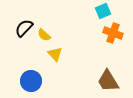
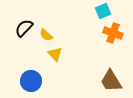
yellow semicircle: moved 2 px right
brown trapezoid: moved 3 px right
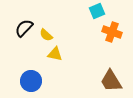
cyan square: moved 6 px left
orange cross: moved 1 px left, 1 px up
yellow triangle: rotated 35 degrees counterclockwise
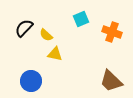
cyan square: moved 16 px left, 8 px down
brown trapezoid: rotated 15 degrees counterclockwise
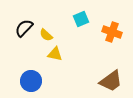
brown trapezoid: rotated 80 degrees counterclockwise
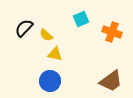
blue circle: moved 19 px right
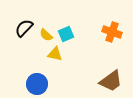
cyan square: moved 15 px left, 15 px down
blue circle: moved 13 px left, 3 px down
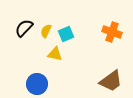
yellow semicircle: moved 4 px up; rotated 72 degrees clockwise
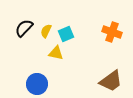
yellow triangle: moved 1 px right, 1 px up
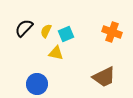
brown trapezoid: moved 7 px left, 4 px up; rotated 10 degrees clockwise
